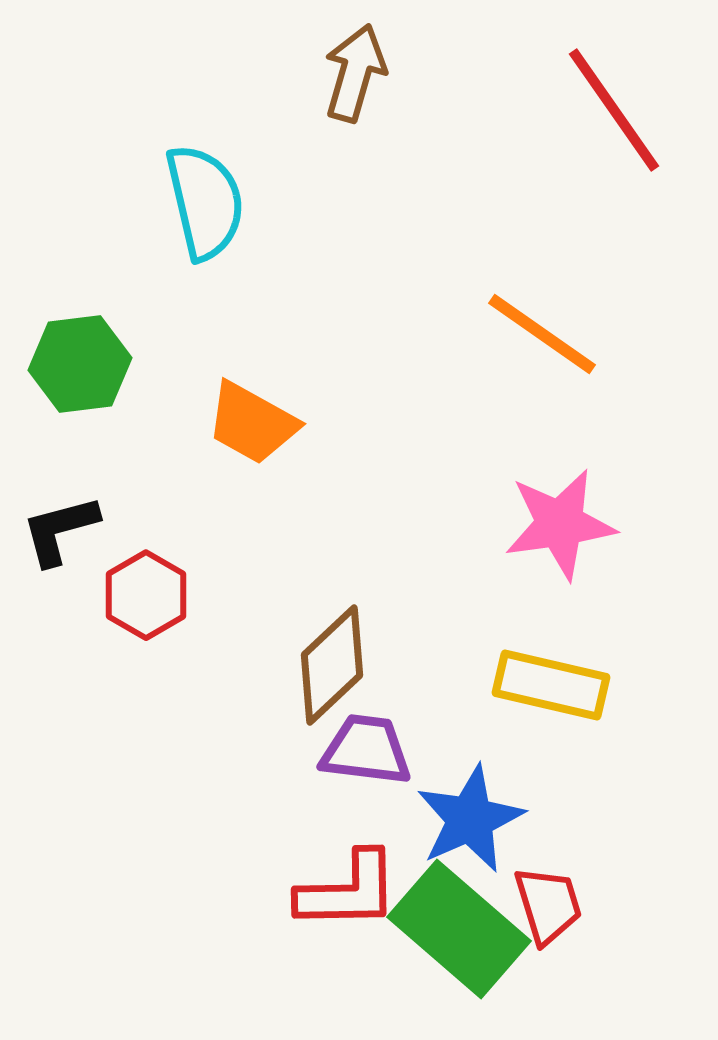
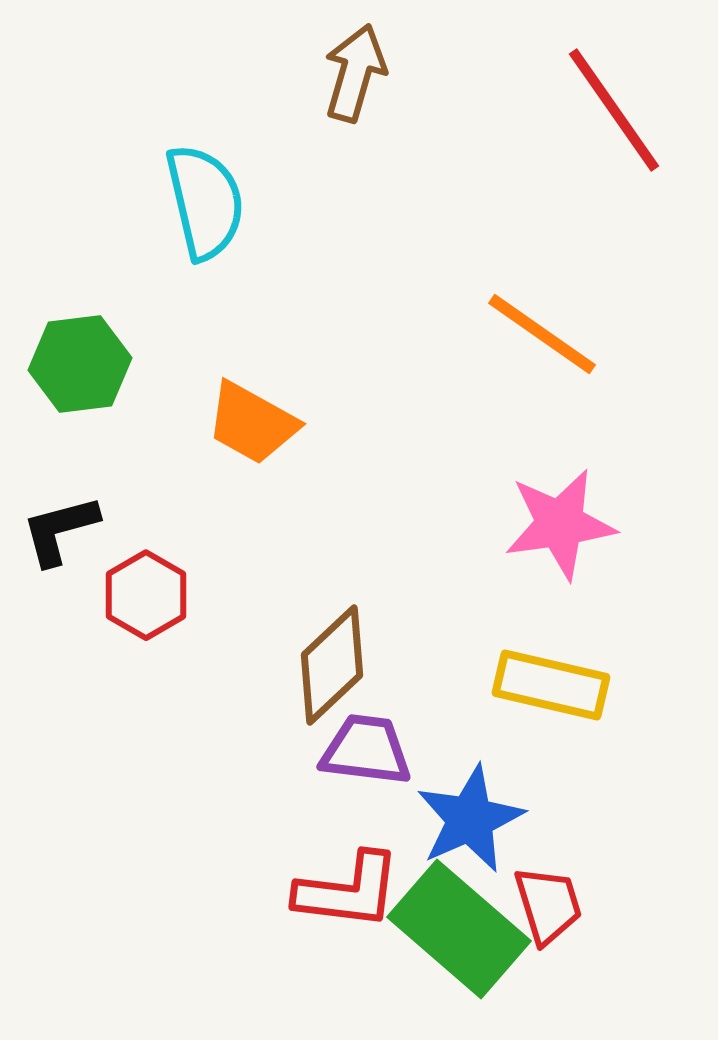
red L-shape: rotated 8 degrees clockwise
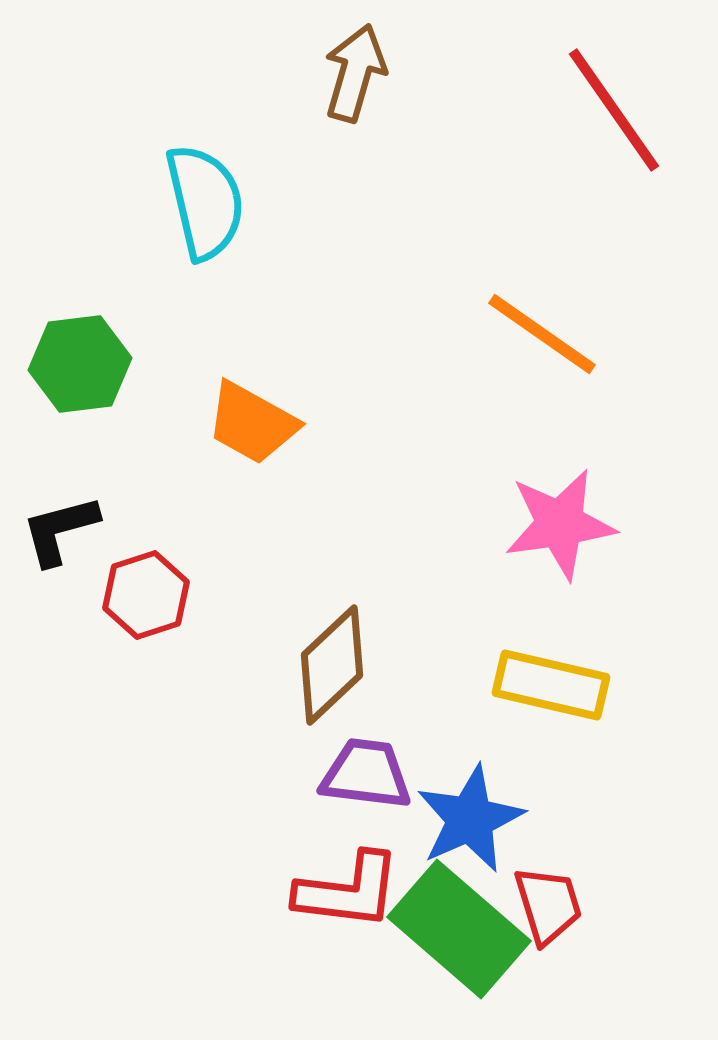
red hexagon: rotated 12 degrees clockwise
purple trapezoid: moved 24 px down
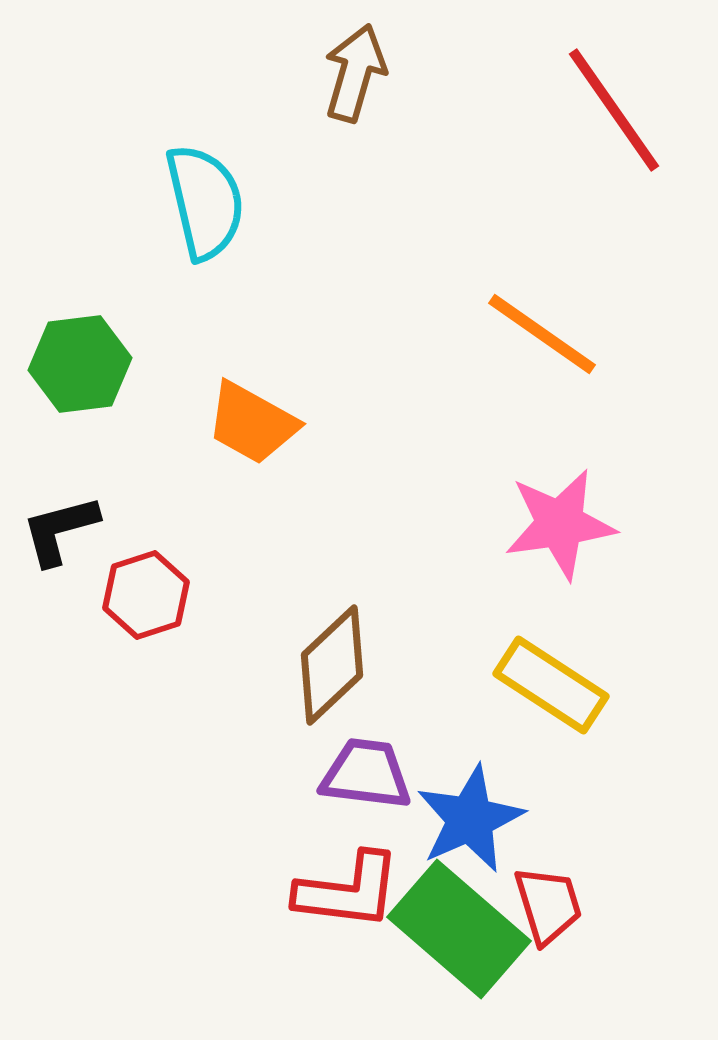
yellow rectangle: rotated 20 degrees clockwise
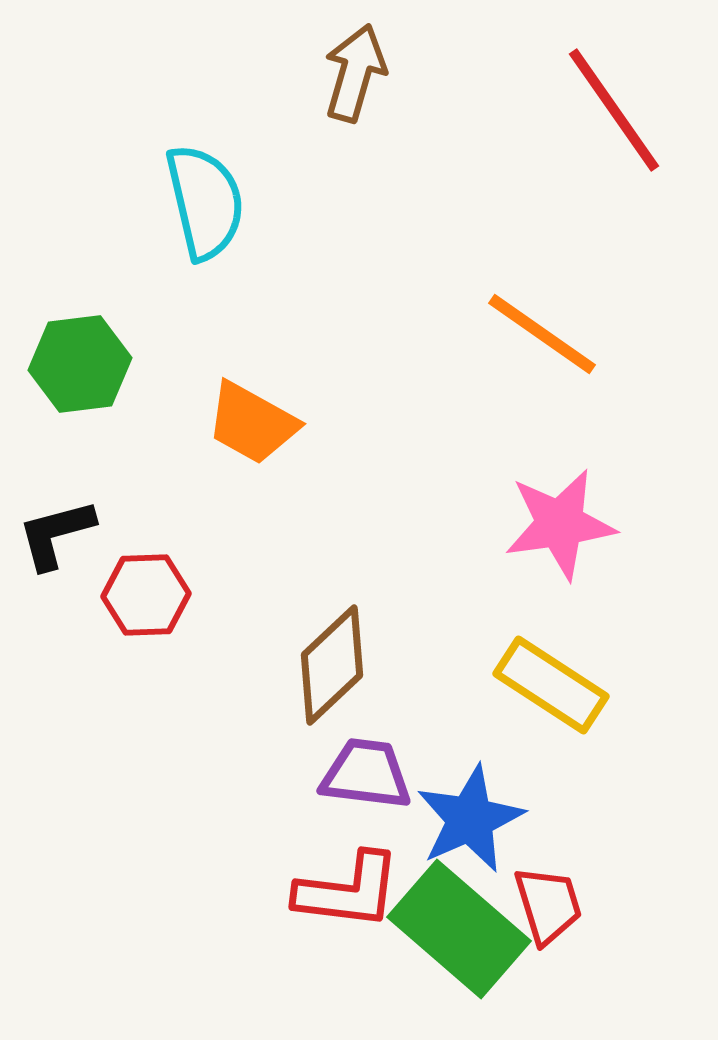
black L-shape: moved 4 px left, 4 px down
red hexagon: rotated 16 degrees clockwise
